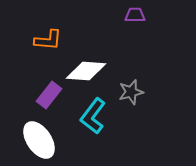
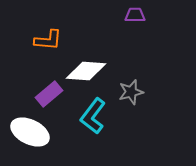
purple rectangle: moved 1 px up; rotated 12 degrees clockwise
white ellipse: moved 9 px left, 8 px up; rotated 30 degrees counterclockwise
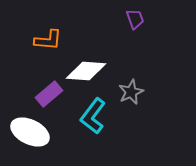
purple trapezoid: moved 4 px down; rotated 70 degrees clockwise
gray star: rotated 10 degrees counterclockwise
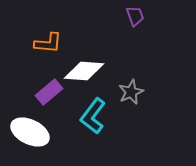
purple trapezoid: moved 3 px up
orange L-shape: moved 3 px down
white diamond: moved 2 px left
purple rectangle: moved 2 px up
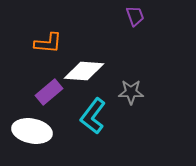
gray star: rotated 25 degrees clockwise
white ellipse: moved 2 px right, 1 px up; rotated 15 degrees counterclockwise
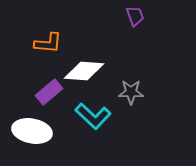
cyan L-shape: rotated 84 degrees counterclockwise
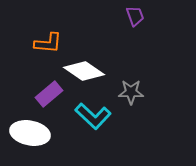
white diamond: rotated 30 degrees clockwise
purple rectangle: moved 2 px down
white ellipse: moved 2 px left, 2 px down
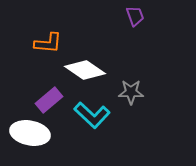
white diamond: moved 1 px right, 1 px up
purple rectangle: moved 6 px down
cyan L-shape: moved 1 px left, 1 px up
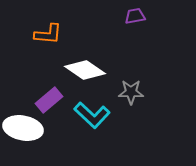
purple trapezoid: rotated 80 degrees counterclockwise
orange L-shape: moved 9 px up
white ellipse: moved 7 px left, 5 px up
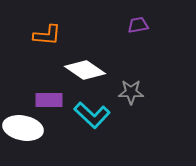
purple trapezoid: moved 3 px right, 9 px down
orange L-shape: moved 1 px left, 1 px down
purple rectangle: rotated 40 degrees clockwise
